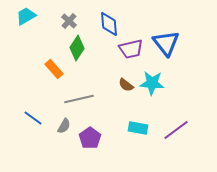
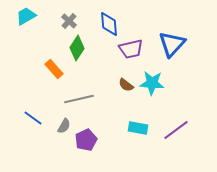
blue triangle: moved 6 px right, 1 px down; rotated 20 degrees clockwise
purple pentagon: moved 4 px left, 2 px down; rotated 10 degrees clockwise
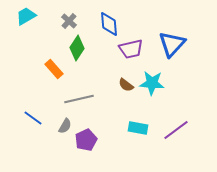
gray semicircle: moved 1 px right
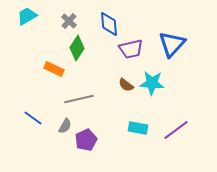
cyan trapezoid: moved 1 px right
orange rectangle: rotated 24 degrees counterclockwise
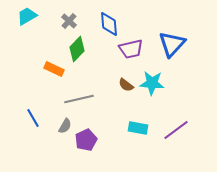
green diamond: moved 1 px down; rotated 10 degrees clockwise
blue line: rotated 24 degrees clockwise
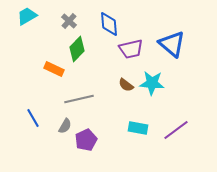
blue triangle: rotated 32 degrees counterclockwise
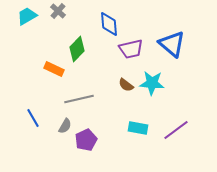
gray cross: moved 11 px left, 10 px up
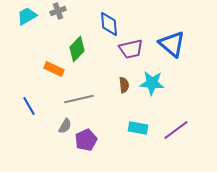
gray cross: rotated 28 degrees clockwise
brown semicircle: moved 2 px left; rotated 133 degrees counterclockwise
blue line: moved 4 px left, 12 px up
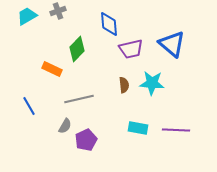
orange rectangle: moved 2 px left
purple line: rotated 40 degrees clockwise
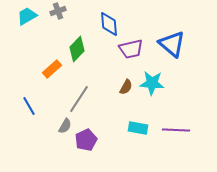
orange rectangle: rotated 66 degrees counterclockwise
brown semicircle: moved 2 px right, 2 px down; rotated 35 degrees clockwise
gray line: rotated 44 degrees counterclockwise
